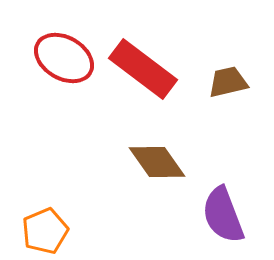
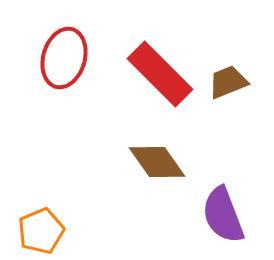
red ellipse: rotated 76 degrees clockwise
red rectangle: moved 17 px right, 5 px down; rotated 8 degrees clockwise
brown trapezoid: rotated 9 degrees counterclockwise
orange pentagon: moved 4 px left
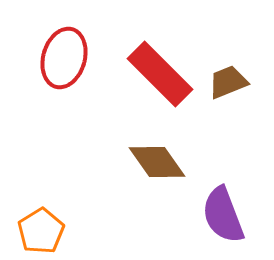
orange pentagon: rotated 9 degrees counterclockwise
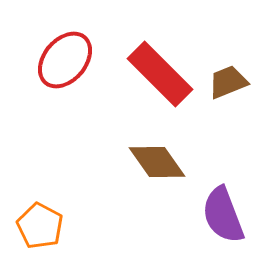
red ellipse: moved 1 px right, 2 px down; rotated 24 degrees clockwise
orange pentagon: moved 1 px left, 5 px up; rotated 12 degrees counterclockwise
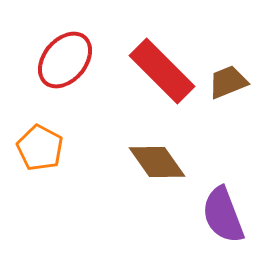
red rectangle: moved 2 px right, 3 px up
orange pentagon: moved 78 px up
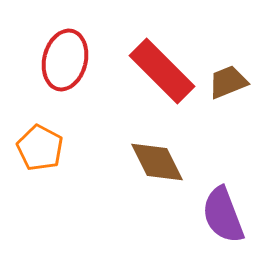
red ellipse: rotated 26 degrees counterclockwise
brown diamond: rotated 8 degrees clockwise
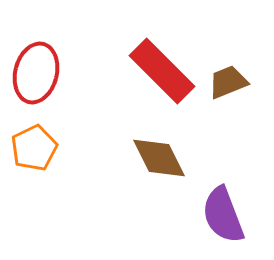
red ellipse: moved 29 px left, 13 px down
orange pentagon: moved 6 px left; rotated 18 degrees clockwise
brown diamond: moved 2 px right, 4 px up
